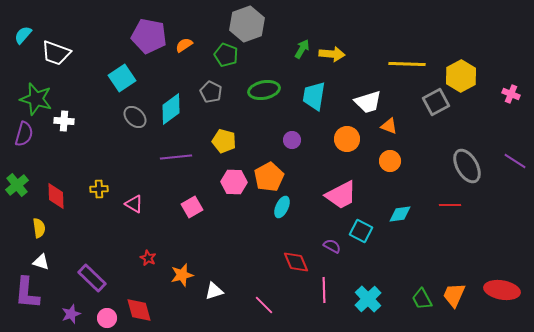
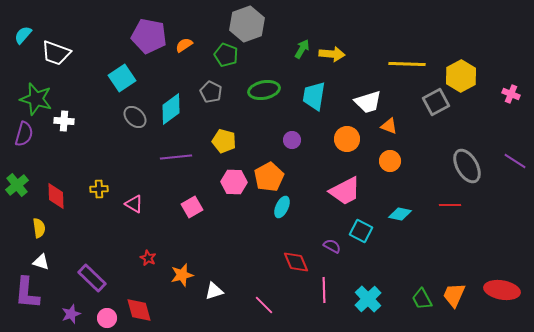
pink trapezoid at (341, 195): moved 4 px right, 4 px up
cyan diamond at (400, 214): rotated 20 degrees clockwise
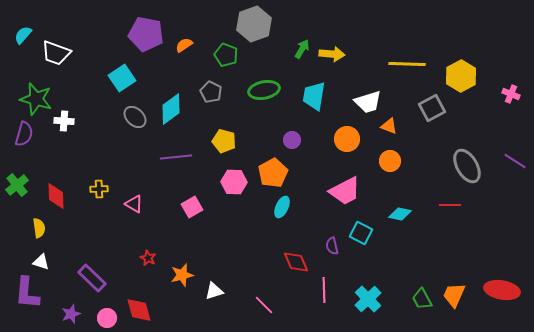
gray hexagon at (247, 24): moved 7 px right
purple pentagon at (149, 36): moved 3 px left, 2 px up
gray square at (436, 102): moved 4 px left, 6 px down
orange pentagon at (269, 177): moved 4 px right, 4 px up
cyan square at (361, 231): moved 2 px down
purple semicircle at (332, 246): rotated 132 degrees counterclockwise
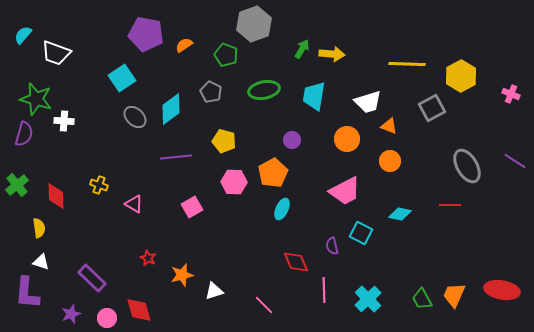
yellow cross at (99, 189): moved 4 px up; rotated 24 degrees clockwise
cyan ellipse at (282, 207): moved 2 px down
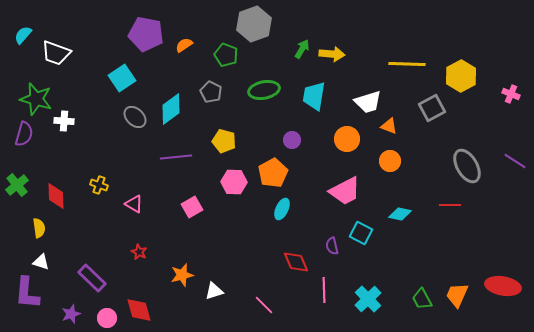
red star at (148, 258): moved 9 px left, 6 px up
red ellipse at (502, 290): moved 1 px right, 4 px up
orange trapezoid at (454, 295): moved 3 px right
